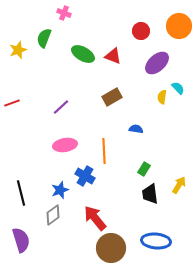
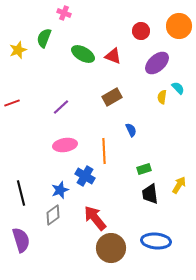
blue semicircle: moved 5 px left, 1 px down; rotated 56 degrees clockwise
green rectangle: rotated 40 degrees clockwise
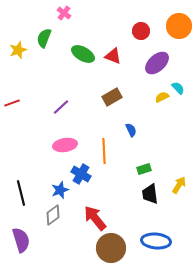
pink cross: rotated 16 degrees clockwise
yellow semicircle: rotated 56 degrees clockwise
blue cross: moved 4 px left, 2 px up
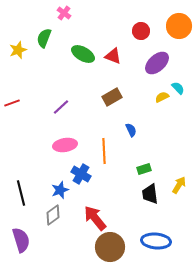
brown circle: moved 1 px left, 1 px up
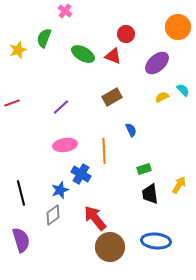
pink cross: moved 1 px right, 2 px up
orange circle: moved 1 px left, 1 px down
red circle: moved 15 px left, 3 px down
cyan semicircle: moved 5 px right, 2 px down
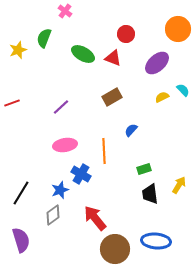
orange circle: moved 2 px down
red triangle: moved 2 px down
blue semicircle: rotated 112 degrees counterclockwise
black line: rotated 45 degrees clockwise
brown circle: moved 5 px right, 2 px down
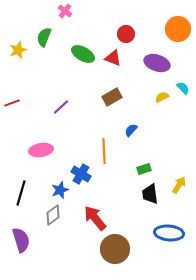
green semicircle: moved 1 px up
purple ellipse: rotated 60 degrees clockwise
cyan semicircle: moved 2 px up
pink ellipse: moved 24 px left, 5 px down
black line: rotated 15 degrees counterclockwise
blue ellipse: moved 13 px right, 8 px up
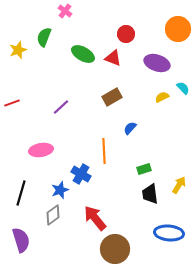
blue semicircle: moved 1 px left, 2 px up
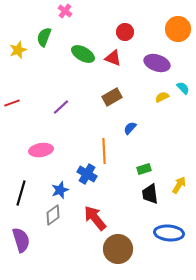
red circle: moved 1 px left, 2 px up
blue cross: moved 6 px right
brown circle: moved 3 px right
